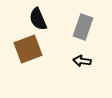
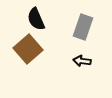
black semicircle: moved 2 px left
brown square: rotated 20 degrees counterclockwise
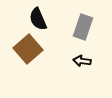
black semicircle: moved 2 px right
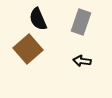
gray rectangle: moved 2 px left, 5 px up
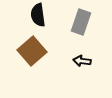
black semicircle: moved 4 px up; rotated 15 degrees clockwise
brown square: moved 4 px right, 2 px down
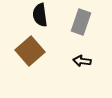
black semicircle: moved 2 px right
brown square: moved 2 px left
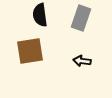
gray rectangle: moved 4 px up
brown square: rotated 32 degrees clockwise
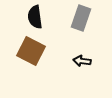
black semicircle: moved 5 px left, 2 px down
brown square: moved 1 px right; rotated 36 degrees clockwise
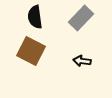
gray rectangle: rotated 25 degrees clockwise
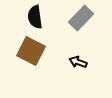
black arrow: moved 4 px left, 1 px down; rotated 12 degrees clockwise
